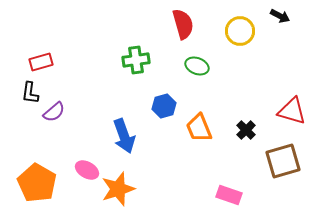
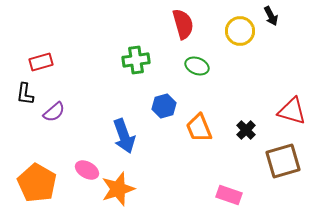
black arrow: moved 9 px left; rotated 36 degrees clockwise
black L-shape: moved 5 px left, 1 px down
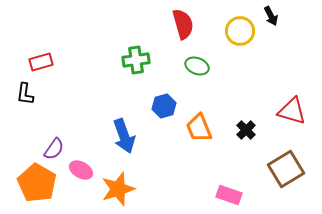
purple semicircle: moved 37 px down; rotated 15 degrees counterclockwise
brown square: moved 3 px right, 8 px down; rotated 15 degrees counterclockwise
pink ellipse: moved 6 px left
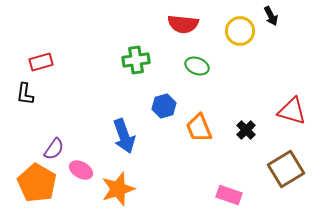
red semicircle: rotated 112 degrees clockwise
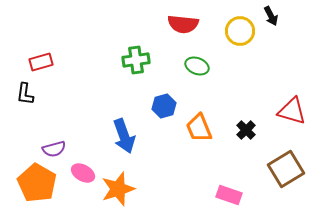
purple semicircle: rotated 40 degrees clockwise
pink ellipse: moved 2 px right, 3 px down
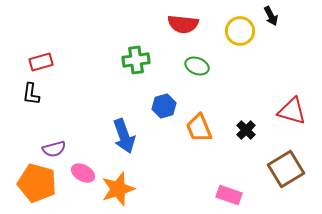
black L-shape: moved 6 px right
orange pentagon: rotated 15 degrees counterclockwise
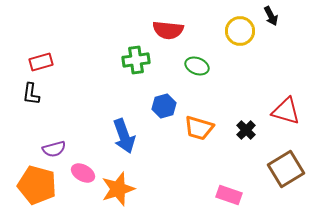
red semicircle: moved 15 px left, 6 px down
red triangle: moved 6 px left
orange trapezoid: rotated 52 degrees counterclockwise
orange pentagon: moved 2 px down
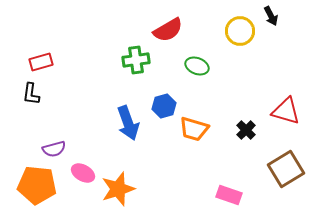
red semicircle: rotated 36 degrees counterclockwise
orange trapezoid: moved 5 px left, 1 px down
blue arrow: moved 4 px right, 13 px up
orange pentagon: rotated 9 degrees counterclockwise
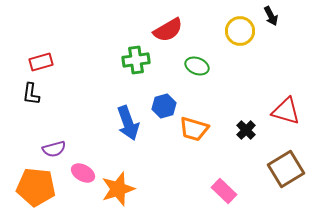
orange pentagon: moved 1 px left, 2 px down
pink rectangle: moved 5 px left, 4 px up; rotated 25 degrees clockwise
